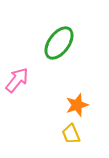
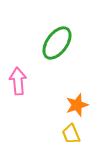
green ellipse: moved 2 px left
pink arrow: moved 1 px right, 1 px down; rotated 44 degrees counterclockwise
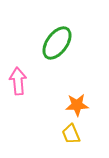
orange star: rotated 15 degrees clockwise
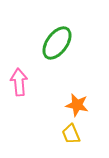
pink arrow: moved 1 px right, 1 px down
orange star: rotated 15 degrees clockwise
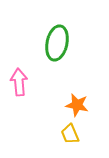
green ellipse: rotated 24 degrees counterclockwise
yellow trapezoid: moved 1 px left
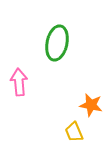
orange star: moved 14 px right
yellow trapezoid: moved 4 px right, 2 px up
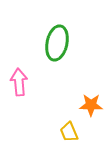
orange star: rotated 10 degrees counterclockwise
yellow trapezoid: moved 5 px left
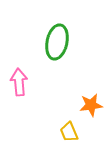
green ellipse: moved 1 px up
orange star: rotated 10 degrees counterclockwise
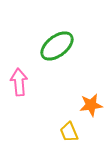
green ellipse: moved 4 px down; rotated 40 degrees clockwise
